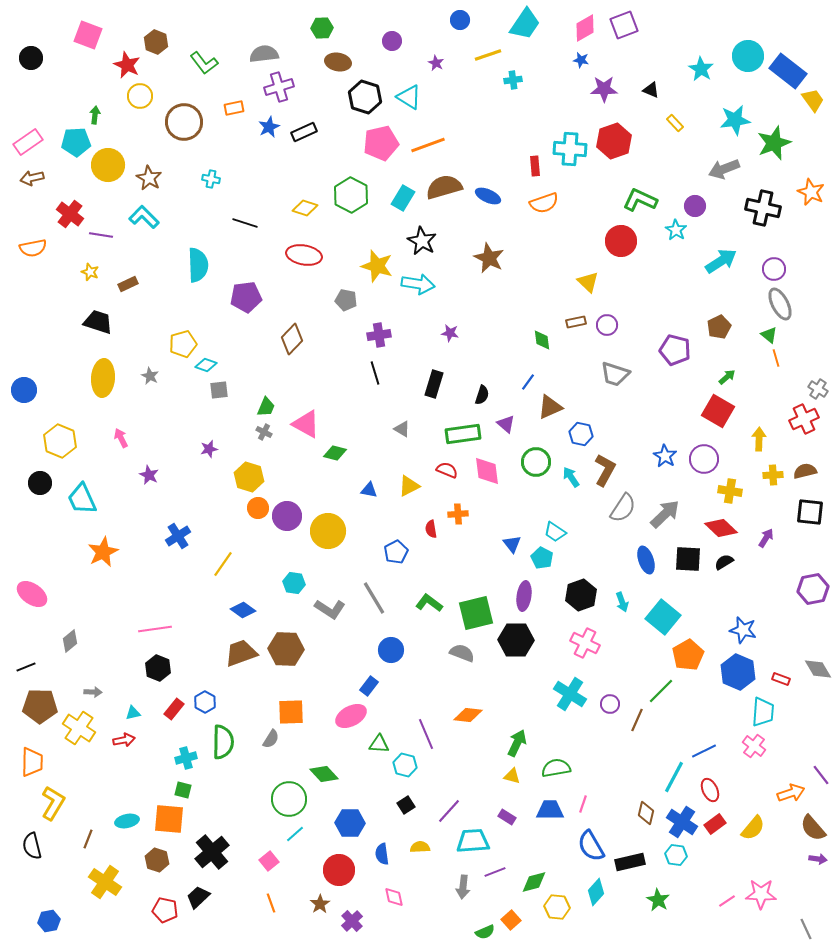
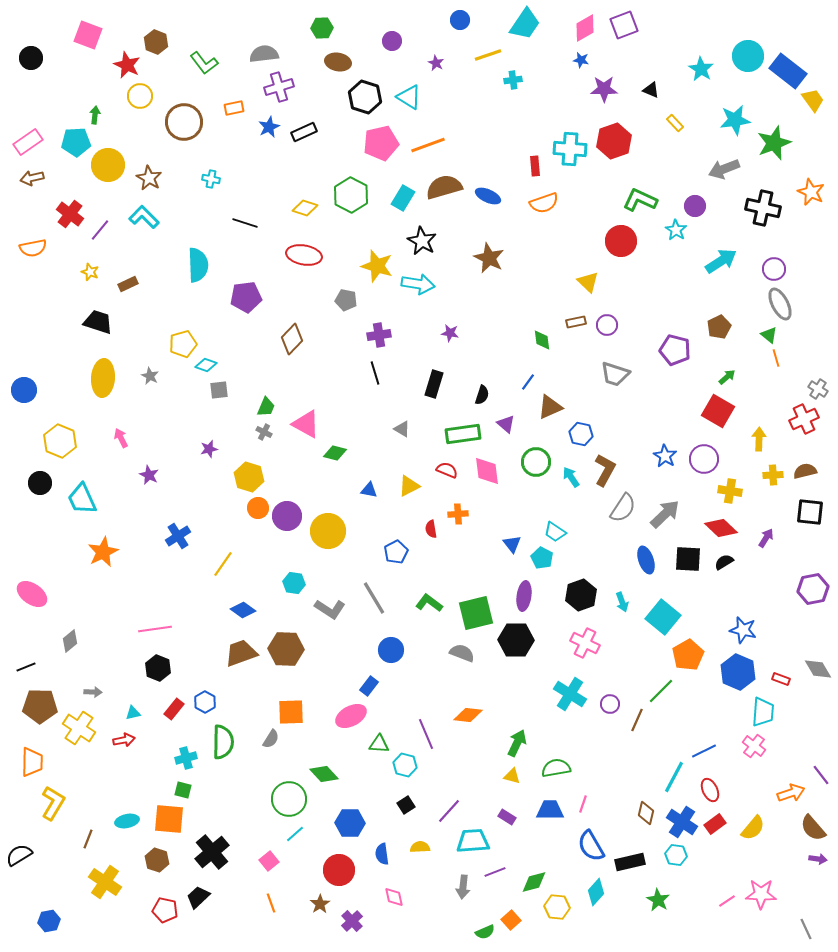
purple line at (101, 235): moved 1 px left, 5 px up; rotated 60 degrees counterclockwise
black semicircle at (32, 846): moved 13 px left, 9 px down; rotated 72 degrees clockwise
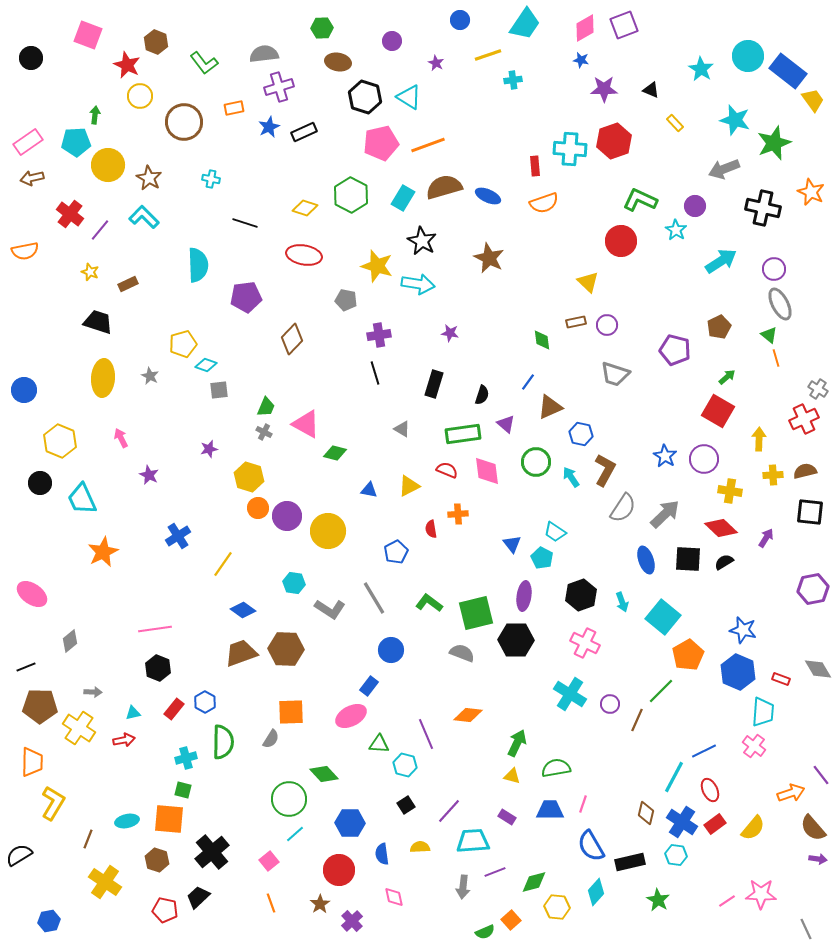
cyan star at (735, 120): rotated 24 degrees clockwise
orange semicircle at (33, 248): moved 8 px left, 3 px down
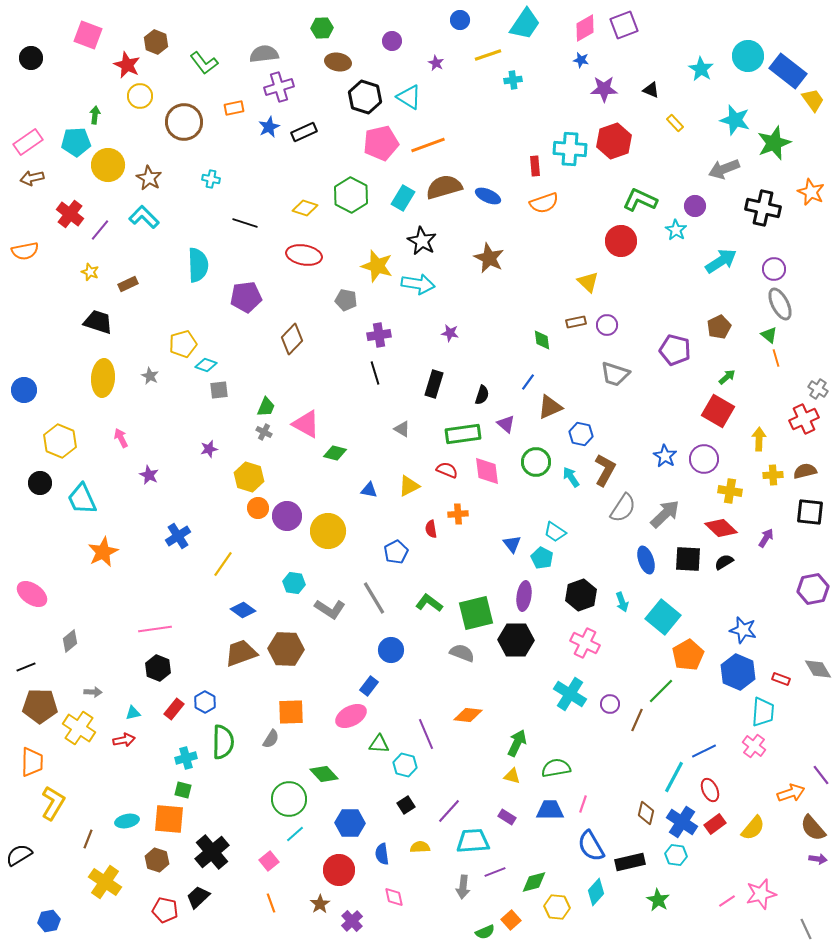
pink star at (761, 894): rotated 16 degrees counterclockwise
